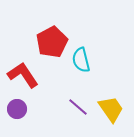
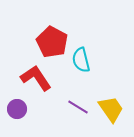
red pentagon: rotated 16 degrees counterclockwise
red L-shape: moved 13 px right, 3 px down
purple line: rotated 10 degrees counterclockwise
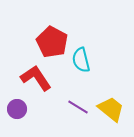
yellow trapezoid: rotated 16 degrees counterclockwise
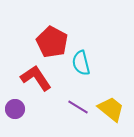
cyan semicircle: moved 3 px down
purple circle: moved 2 px left
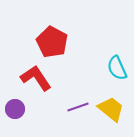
cyan semicircle: moved 36 px right, 5 px down; rotated 10 degrees counterclockwise
purple line: rotated 50 degrees counterclockwise
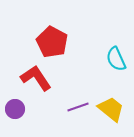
cyan semicircle: moved 1 px left, 9 px up
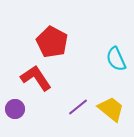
purple line: rotated 20 degrees counterclockwise
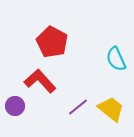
red L-shape: moved 4 px right, 3 px down; rotated 8 degrees counterclockwise
purple circle: moved 3 px up
